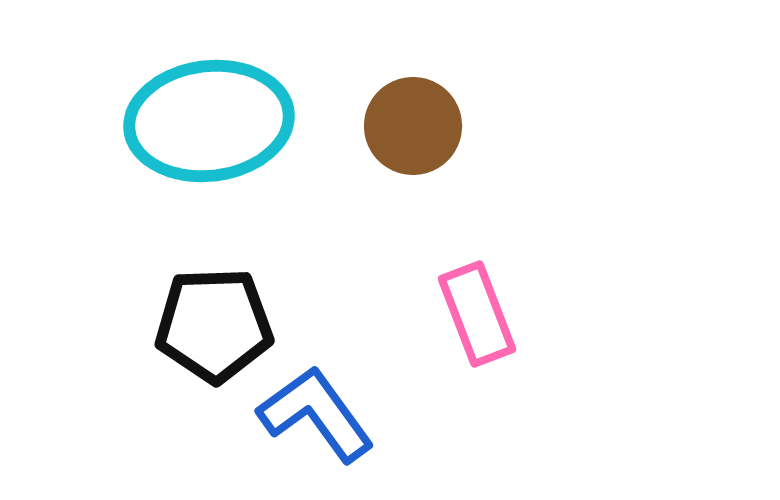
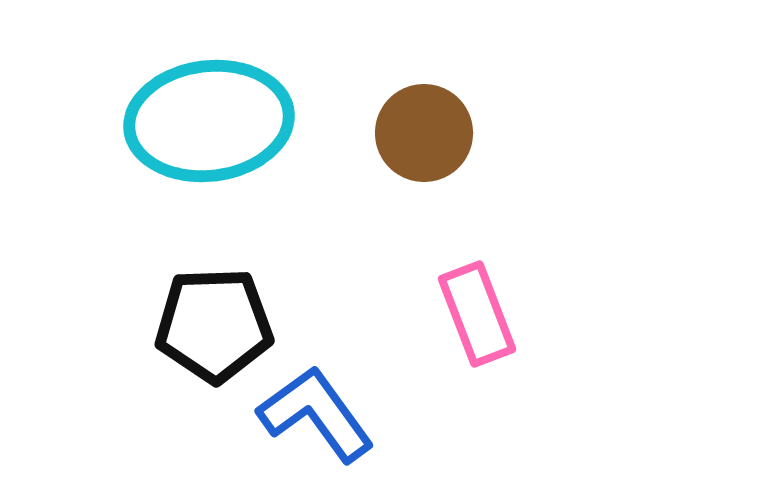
brown circle: moved 11 px right, 7 px down
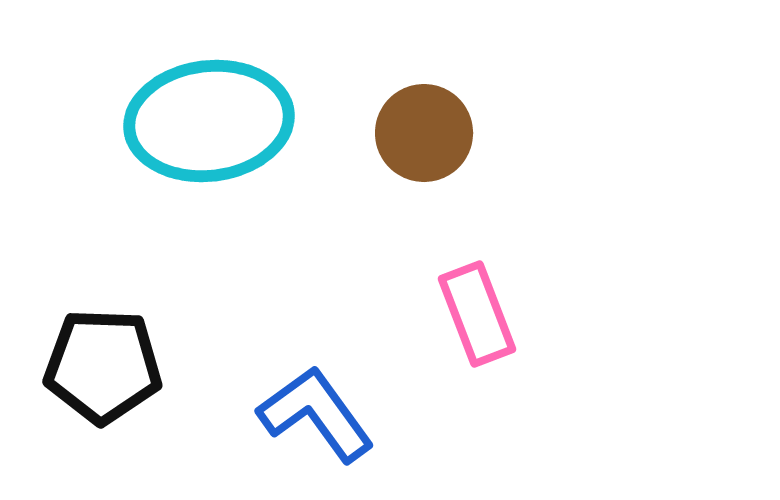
black pentagon: moved 111 px left, 41 px down; rotated 4 degrees clockwise
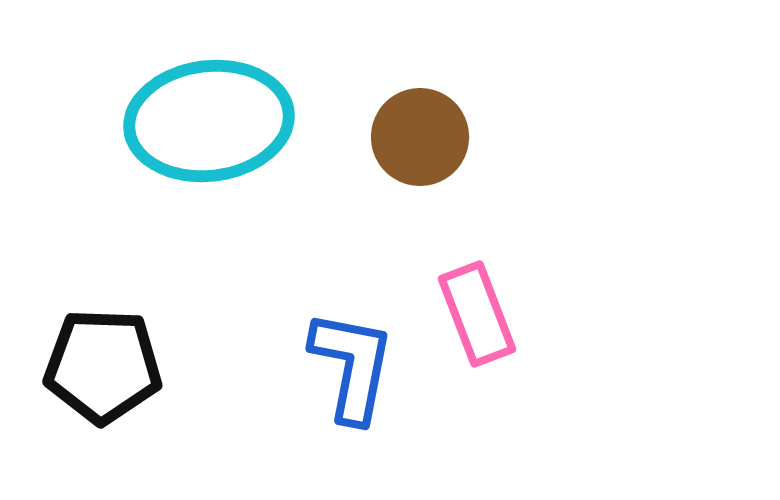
brown circle: moved 4 px left, 4 px down
blue L-shape: moved 36 px right, 48 px up; rotated 47 degrees clockwise
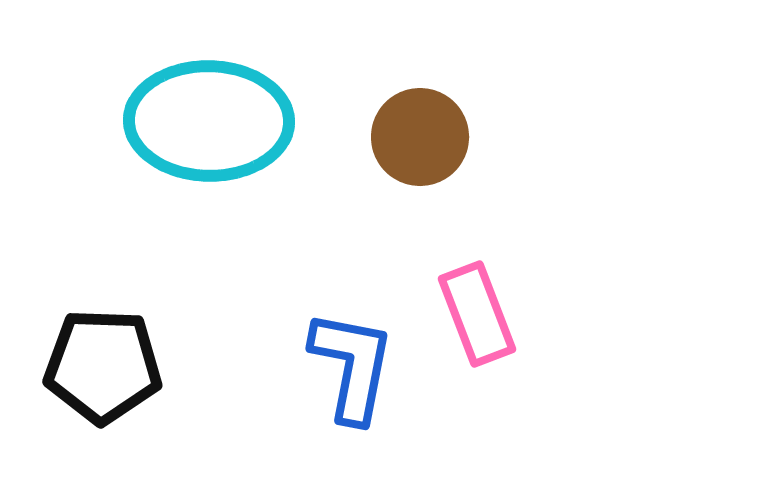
cyan ellipse: rotated 8 degrees clockwise
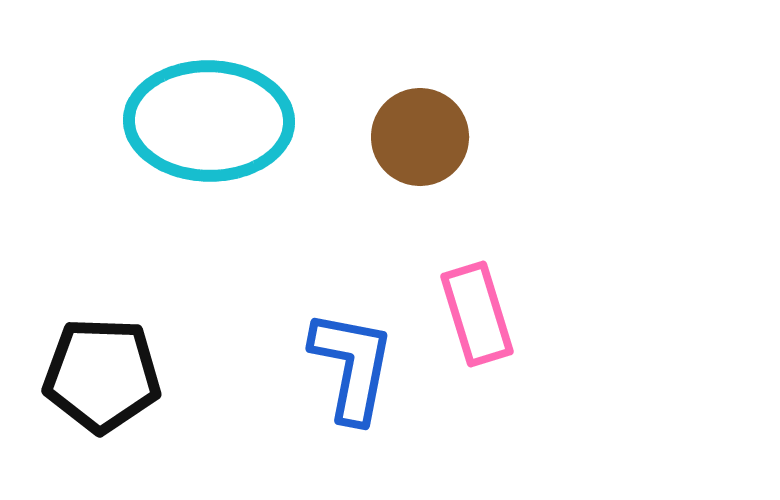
pink rectangle: rotated 4 degrees clockwise
black pentagon: moved 1 px left, 9 px down
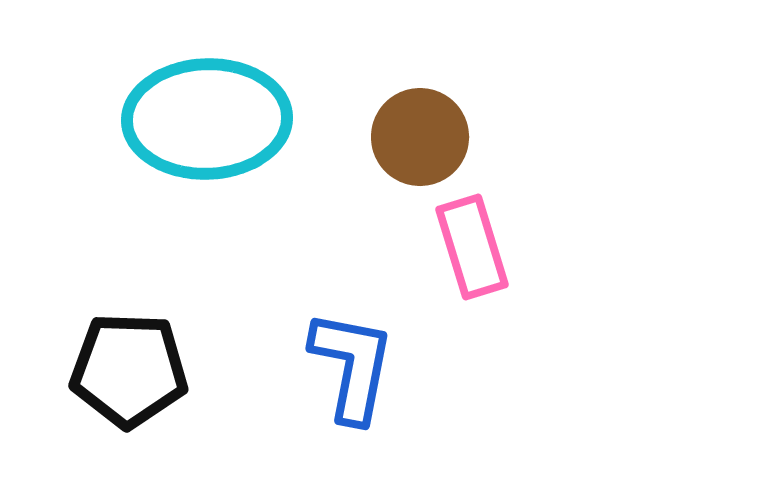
cyan ellipse: moved 2 px left, 2 px up; rotated 3 degrees counterclockwise
pink rectangle: moved 5 px left, 67 px up
black pentagon: moved 27 px right, 5 px up
